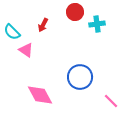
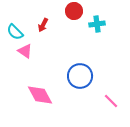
red circle: moved 1 px left, 1 px up
cyan semicircle: moved 3 px right
pink triangle: moved 1 px left, 1 px down
blue circle: moved 1 px up
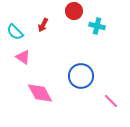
cyan cross: moved 2 px down; rotated 21 degrees clockwise
pink triangle: moved 2 px left, 6 px down
blue circle: moved 1 px right
pink diamond: moved 2 px up
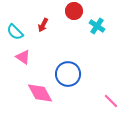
cyan cross: rotated 21 degrees clockwise
blue circle: moved 13 px left, 2 px up
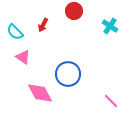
cyan cross: moved 13 px right
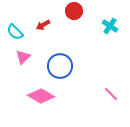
red arrow: rotated 32 degrees clockwise
pink triangle: rotated 42 degrees clockwise
blue circle: moved 8 px left, 8 px up
pink diamond: moved 1 px right, 3 px down; rotated 32 degrees counterclockwise
pink line: moved 7 px up
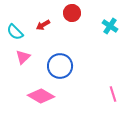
red circle: moved 2 px left, 2 px down
pink line: moved 2 px right; rotated 28 degrees clockwise
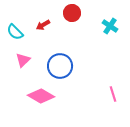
pink triangle: moved 3 px down
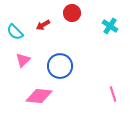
pink diamond: moved 2 px left; rotated 24 degrees counterclockwise
